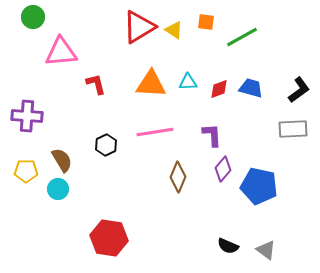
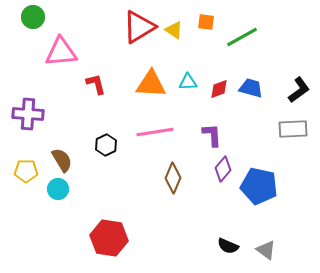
purple cross: moved 1 px right, 2 px up
brown diamond: moved 5 px left, 1 px down
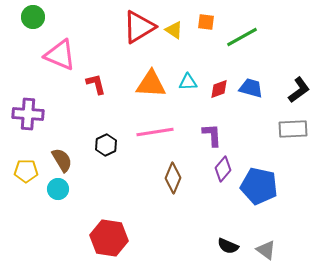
pink triangle: moved 1 px left, 3 px down; rotated 28 degrees clockwise
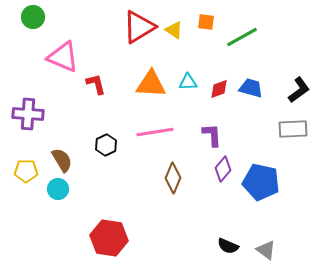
pink triangle: moved 3 px right, 2 px down
blue pentagon: moved 2 px right, 4 px up
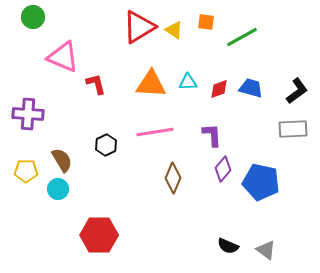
black L-shape: moved 2 px left, 1 px down
red hexagon: moved 10 px left, 3 px up; rotated 9 degrees counterclockwise
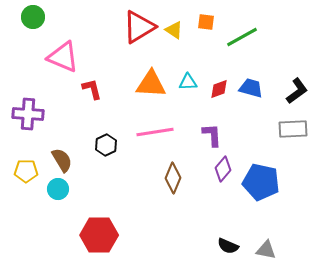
red L-shape: moved 4 px left, 5 px down
gray triangle: rotated 25 degrees counterclockwise
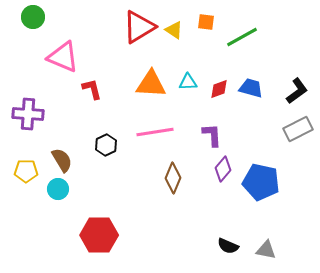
gray rectangle: moved 5 px right; rotated 24 degrees counterclockwise
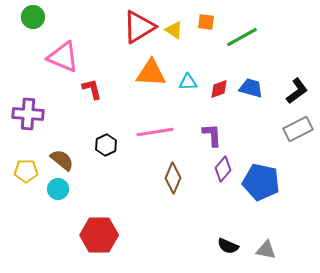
orange triangle: moved 11 px up
brown semicircle: rotated 20 degrees counterclockwise
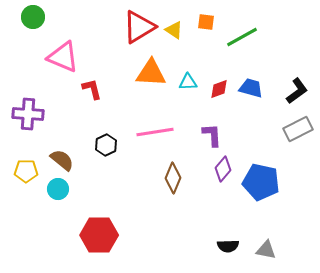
black semicircle: rotated 25 degrees counterclockwise
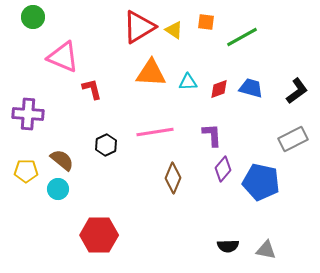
gray rectangle: moved 5 px left, 10 px down
